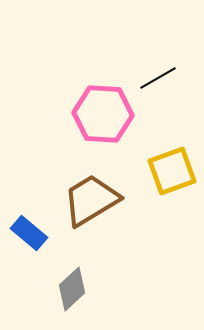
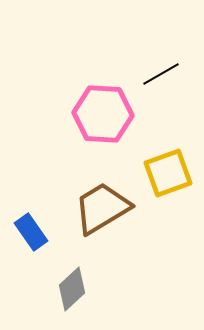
black line: moved 3 px right, 4 px up
yellow square: moved 4 px left, 2 px down
brown trapezoid: moved 11 px right, 8 px down
blue rectangle: moved 2 px right, 1 px up; rotated 15 degrees clockwise
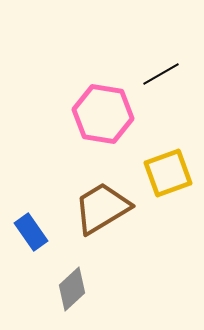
pink hexagon: rotated 6 degrees clockwise
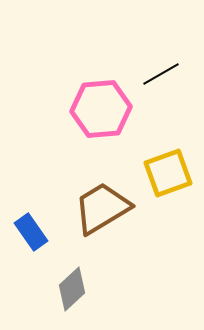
pink hexagon: moved 2 px left, 5 px up; rotated 14 degrees counterclockwise
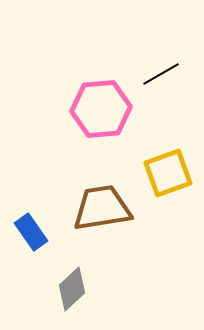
brown trapezoid: rotated 22 degrees clockwise
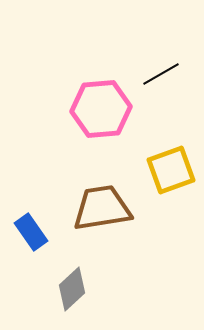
yellow square: moved 3 px right, 3 px up
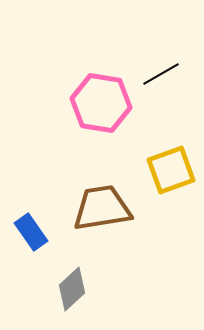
pink hexagon: moved 6 px up; rotated 14 degrees clockwise
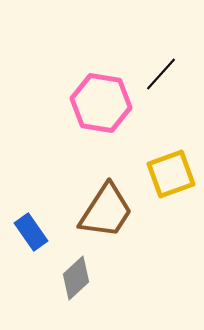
black line: rotated 18 degrees counterclockwise
yellow square: moved 4 px down
brown trapezoid: moved 4 px right, 3 px down; rotated 132 degrees clockwise
gray diamond: moved 4 px right, 11 px up
